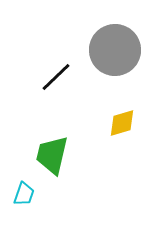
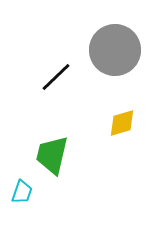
cyan trapezoid: moved 2 px left, 2 px up
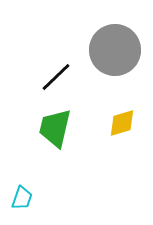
green trapezoid: moved 3 px right, 27 px up
cyan trapezoid: moved 6 px down
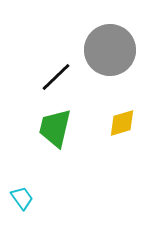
gray circle: moved 5 px left
cyan trapezoid: rotated 55 degrees counterclockwise
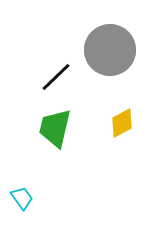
yellow diamond: rotated 12 degrees counterclockwise
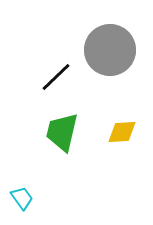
yellow diamond: moved 9 px down; rotated 24 degrees clockwise
green trapezoid: moved 7 px right, 4 px down
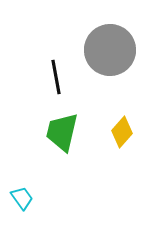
black line: rotated 56 degrees counterclockwise
yellow diamond: rotated 44 degrees counterclockwise
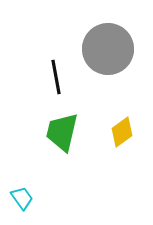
gray circle: moved 2 px left, 1 px up
yellow diamond: rotated 12 degrees clockwise
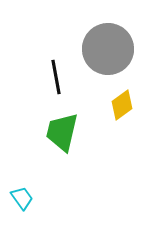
yellow diamond: moved 27 px up
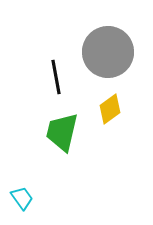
gray circle: moved 3 px down
yellow diamond: moved 12 px left, 4 px down
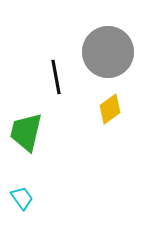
green trapezoid: moved 36 px left
